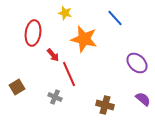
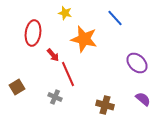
red line: moved 1 px left
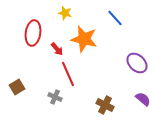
red arrow: moved 4 px right, 6 px up
brown cross: rotated 12 degrees clockwise
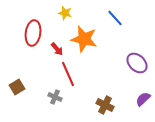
purple semicircle: rotated 84 degrees counterclockwise
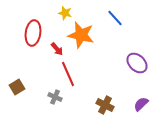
orange star: moved 3 px left, 4 px up
purple semicircle: moved 2 px left, 5 px down
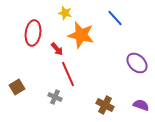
purple semicircle: moved 1 px down; rotated 63 degrees clockwise
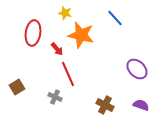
purple ellipse: moved 6 px down
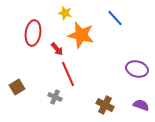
purple ellipse: rotated 30 degrees counterclockwise
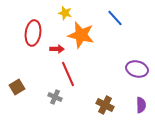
red arrow: rotated 48 degrees counterclockwise
purple semicircle: rotated 70 degrees clockwise
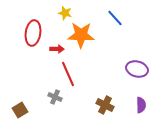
orange star: rotated 12 degrees counterclockwise
brown square: moved 3 px right, 23 px down
